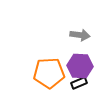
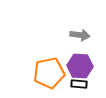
orange pentagon: rotated 8 degrees counterclockwise
black rectangle: moved 1 px down; rotated 28 degrees clockwise
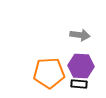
purple hexagon: moved 1 px right
orange pentagon: rotated 8 degrees clockwise
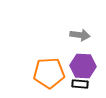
purple hexagon: moved 2 px right
black rectangle: moved 1 px right
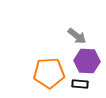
gray arrow: moved 3 px left, 1 px down; rotated 30 degrees clockwise
purple hexagon: moved 4 px right, 5 px up
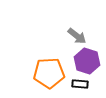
purple hexagon: rotated 15 degrees clockwise
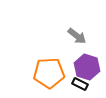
purple hexagon: moved 6 px down
black rectangle: rotated 21 degrees clockwise
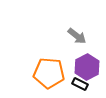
purple hexagon: rotated 15 degrees clockwise
orange pentagon: rotated 8 degrees clockwise
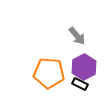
gray arrow: rotated 12 degrees clockwise
purple hexagon: moved 3 px left
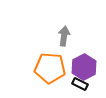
gray arrow: moved 13 px left; rotated 132 degrees counterclockwise
orange pentagon: moved 1 px right, 5 px up
